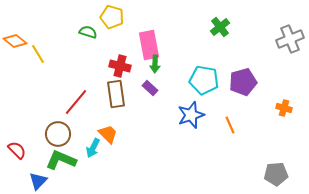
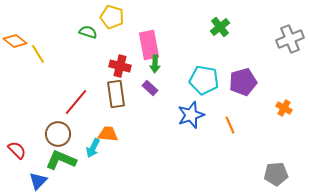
orange cross: rotated 14 degrees clockwise
orange trapezoid: rotated 40 degrees counterclockwise
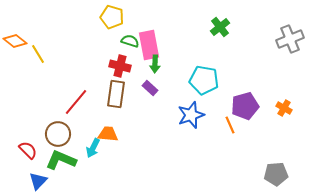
green semicircle: moved 42 px right, 9 px down
purple pentagon: moved 2 px right, 24 px down
brown rectangle: rotated 16 degrees clockwise
red semicircle: moved 11 px right
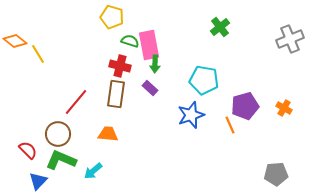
cyan arrow: moved 23 px down; rotated 24 degrees clockwise
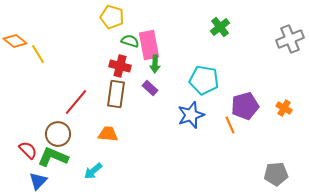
green L-shape: moved 8 px left, 3 px up
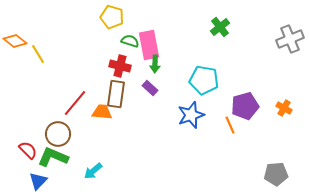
red line: moved 1 px left, 1 px down
orange trapezoid: moved 6 px left, 22 px up
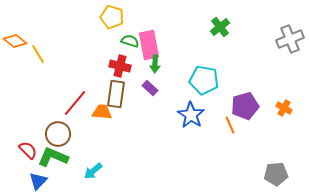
blue star: rotated 20 degrees counterclockwise
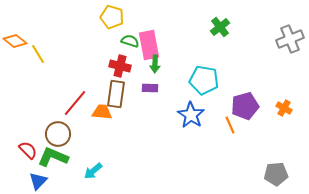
purple rectangle: rotated 42 degrees counterclockwise
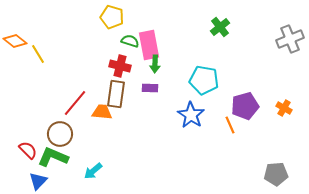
brown circle: moved 2 px right
